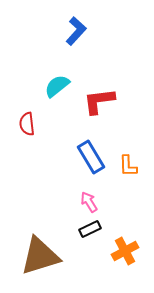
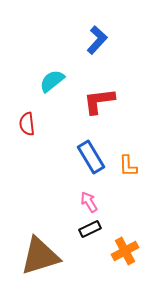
blue L-shape: moved 21 px right, 9 px down
cyan semicircle: moved 5 px left, 5 px up
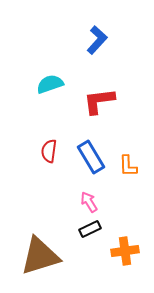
cyan semicircle: moved 2 px left, 3 px down; rotated 20 degrees clockwise
red semicircle: moved 22 px right, 27 px down; rotated 15 degrees clockwise
orange cross: rotated 20 degrees clockwise
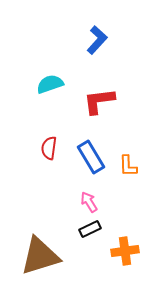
red semicircle: moved 3 px up
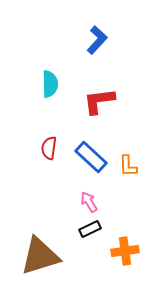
cyan semicircle: rotated 108 degrees clockwise
blue rectangle: rotated 16 degrees counterclockwise
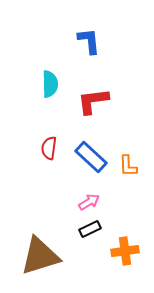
blue L-shape: moved 8 px left, 1 px down; rotated 48 degrees counterclockwise
red L-shape: moved 6 px left
pink arrow: rotated 90 degrees clockwise
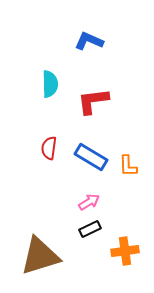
blue L-shape: rotated 60 degrees counterclockwise
blue rectangle: rotated 12 degrees counterclockwise
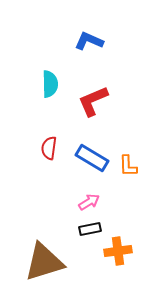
red L-shape: rotated 16 degrees counterclockwise
blue rectangle: moved 1 px right, 1 px down
black rectangle: rotated 15 degrees clockwise
orange cross: moved 7 px left
brown triangle: moved 4 px right, 6 px down
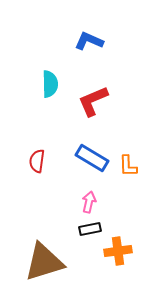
red semicircle: moved 12 px left, 13 px down
pink arrow: rotated 45 degrees counterclockwise
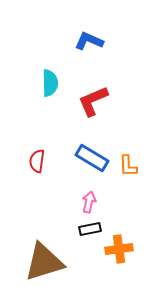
cyan semicircle: moved 1 px up
orange cross: moved 1 px right, 2 px up
